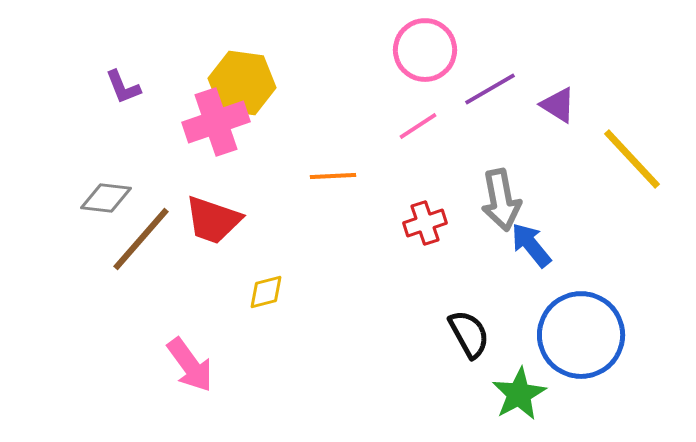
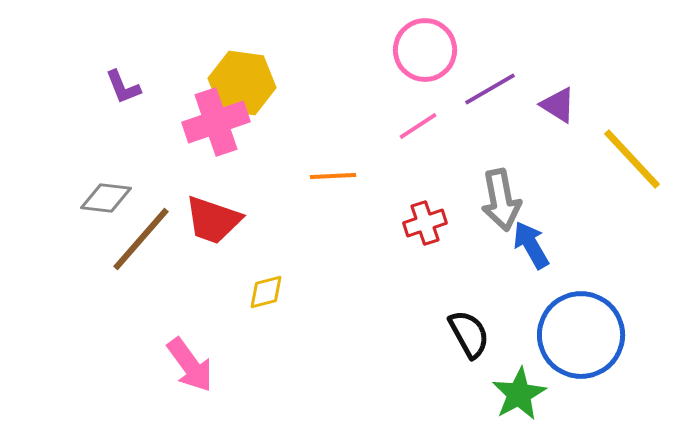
blue arrow: rotated 9 degrees clockwise
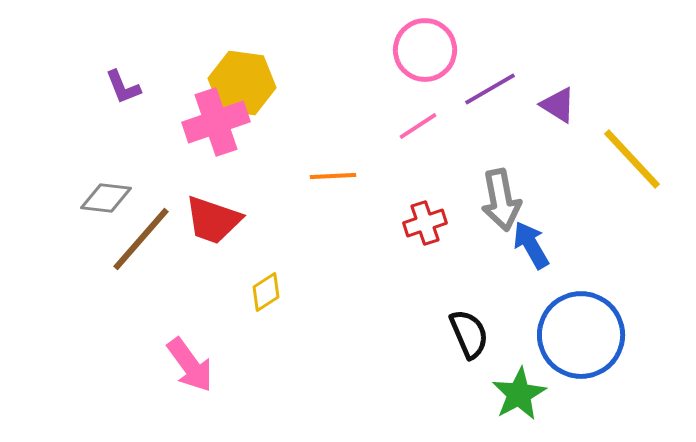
yellow diamond: rotated 18 degrees counterclockwise
black semicircle: rotated 6 degrees clockwise
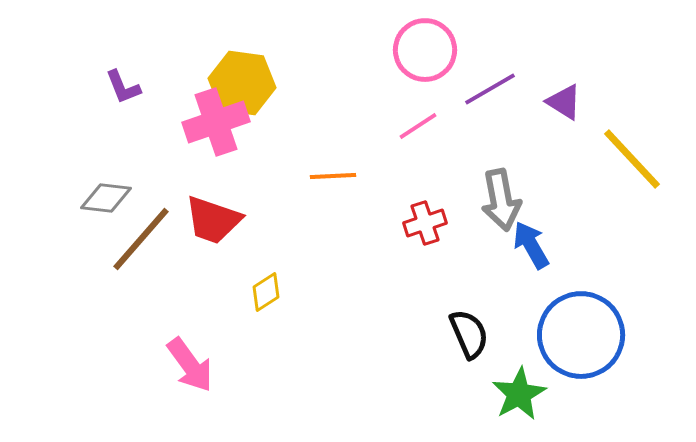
purple triangle: moved 6 px right, 3 px up
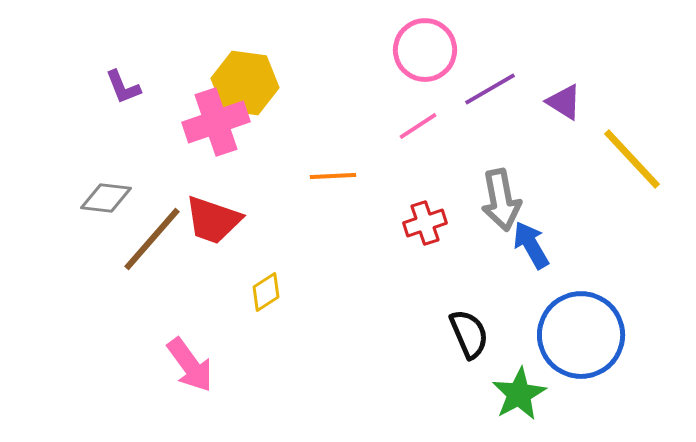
yellow hexagon: moved 3 px right
brown line: moved 11 px right
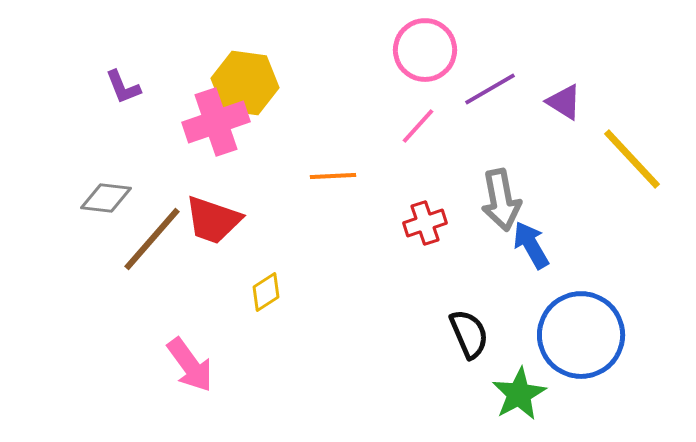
pink line: rotated 15 degrees counterclockwise
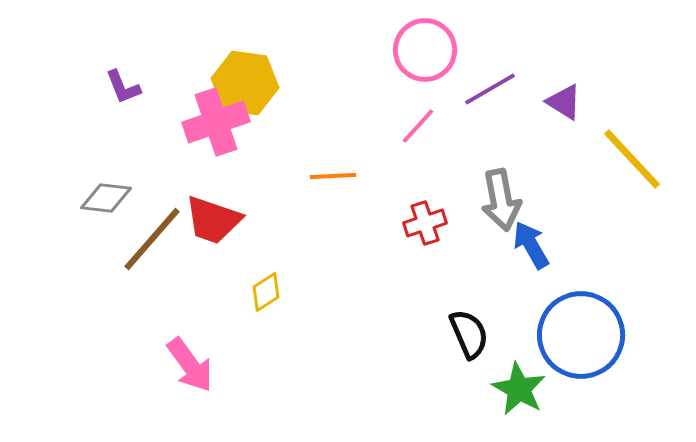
green star: moved 5 px up; rotated 14 degrees counterclockwise
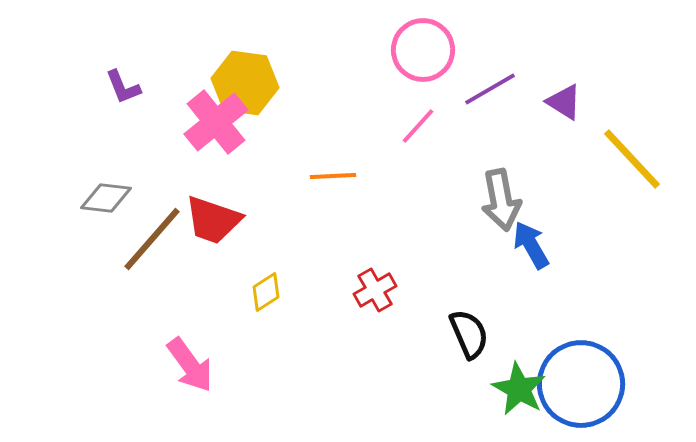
pink circle: moved 2 px left
pink cross: rotated 20 degrees counterclockwise
red cross: moved 50 px left, 67 px down; rotated 12 degrees counterclockwise
blue circle: moved 49 px down
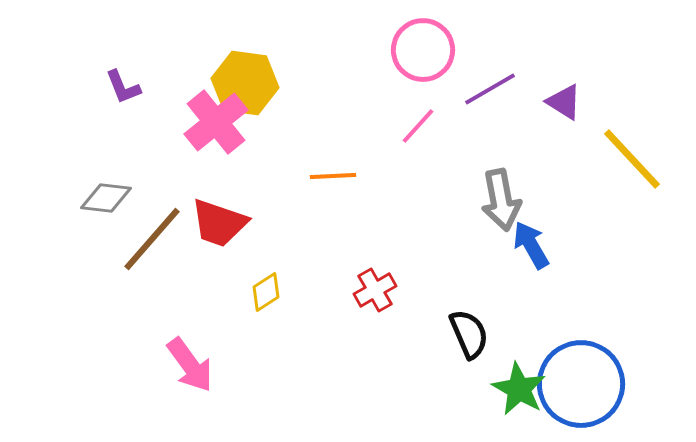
red trapezoid: moved 6 px right, 3 px down
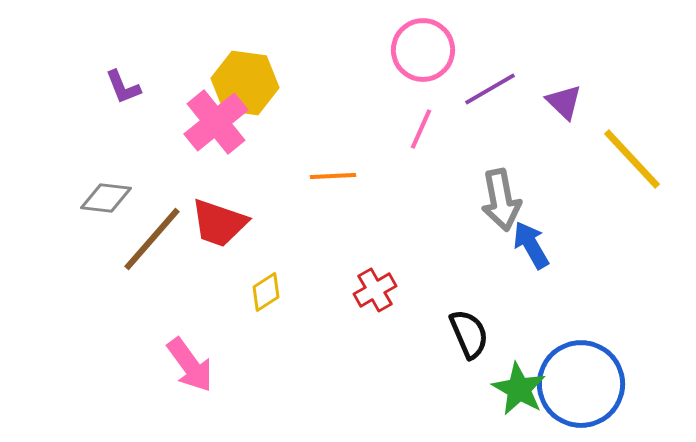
purple triangle: rotated 12 degrees clockwise
pink line: moved 3 px right, 3 px down; rotated 18 degrees counterclockwise
